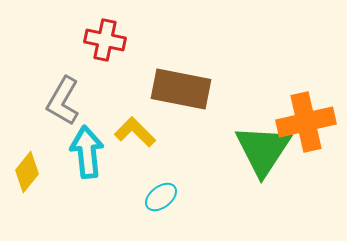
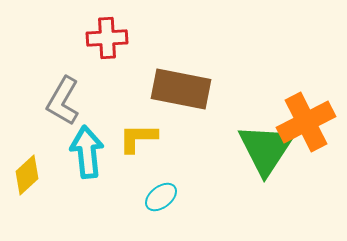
red cross: moved 2 px right, 2 px up; rotated 15 degrees counterclockwise
orange cross: rotated 14 degrees counterclockwise
yellow L-shape: moved 3 px right, 6 px down; rotated 45 degrees counterclockwise
green triangle: moved 3 px right, 1 px up
yellow diamond: moved 3 px down; rotated 9 degrees clockwise
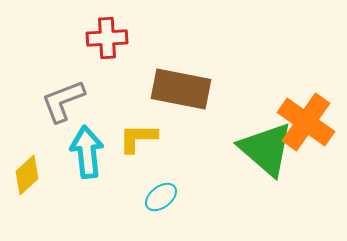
gray L-shape: rotated 39 degrees clockwise
orange cross: rotated 28 degrees counterclockwise
green triangle: rotated 22 degrees counterclockwise
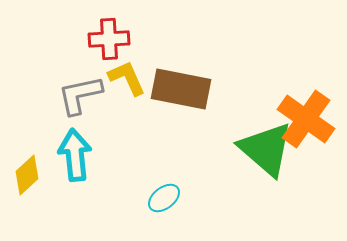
red cross: moved 2 px right, 1 px down
gray L-shape: moved 17 px right, 6 px up; rotated 9 degrees clockwise
orange cross: moved 3 px up
yellow L-shape: moved 11 px left, 60 px up; rotated 66 degrees clockwise
cyan arrow: moved 12 px left, 3 px down
cyan ellipse: moved 3 px right, 1 px down
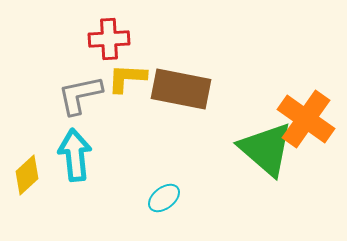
yellow L-shape: rotated 63 degrees counterclockwise
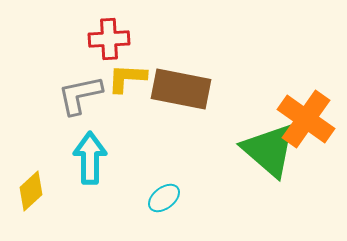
green triangle: moved 3 px right, 1 px down
cyan arrow: moved 15 px right, 3 px down; rotated 6 degrees clockwise
yellow diamond: moved 4 px right, 16 px down
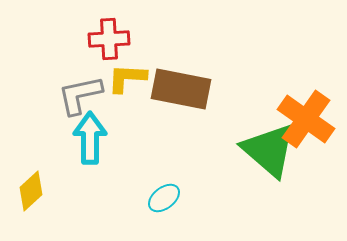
cyan arrow: moved 20 px up
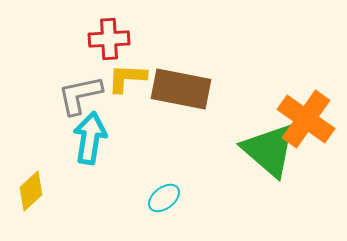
cyan arrow: rotated 9 degrees clockwise
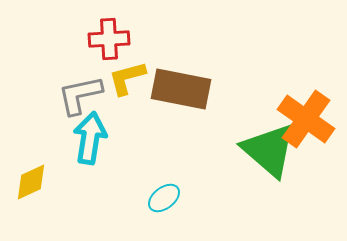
yellow L-shape: rotated 18 degrees counterclockwise
yellow diamond: moved 9 px up; rotated 18 degrees clockwise
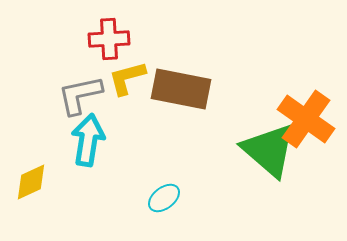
cyan arrow: moved 2 px left, 2 px down
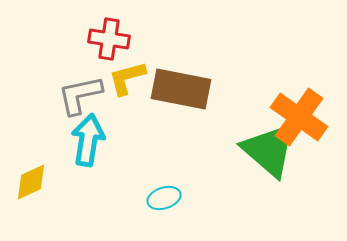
red cross: rotated 12 degrees clockwise
orange cross: moved 7 px left, 2 px up
cyan ellipse: rotated 20 degrees clockwise
